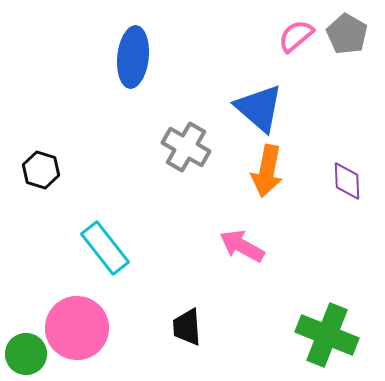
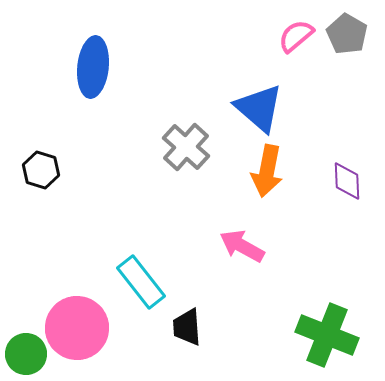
blue ellipse: moved 40 px left, 10 px down
gray cross: rotated 12 degrees clockwise
cyan rectangle: moved 36 px right, 34 px down
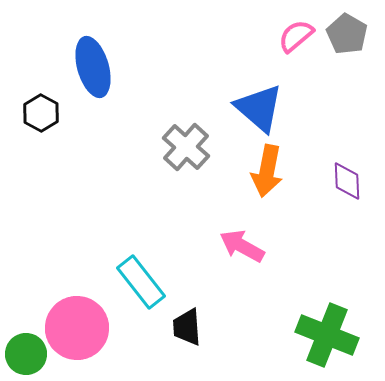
blue ellipse: rotated 22 degrees counterclockwise
black hexagon: moved 57 px up; rotated 12 degrees clockwise
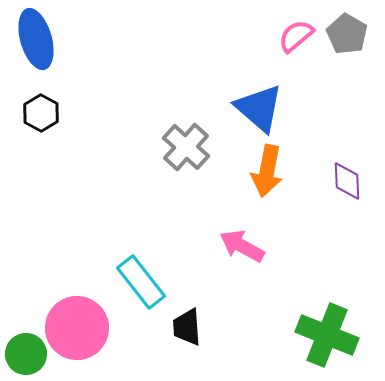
blue ellipse: moved 57 px left, 28 px up
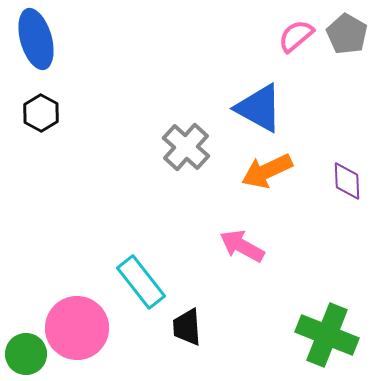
blue triangle: rotated 12 degrees counterclockwise
orange arrow: rotated 54 degrees clockwise
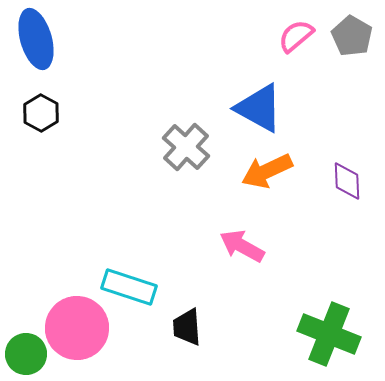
gray pentagon: moved 5 px right, 2 px down
cyan rectangle: moved 12 px left, 5 px down; rotated 34 degrees counterclockwise
green cross: moved 2 px right, 1 px up
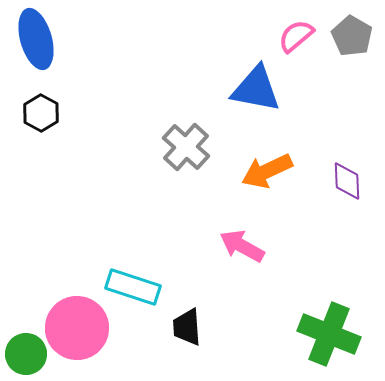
blue triangle: moved 3 px left, 19 px up; rotated 18 degrees counterclockwise
cyan rectangle: moved 4 px right
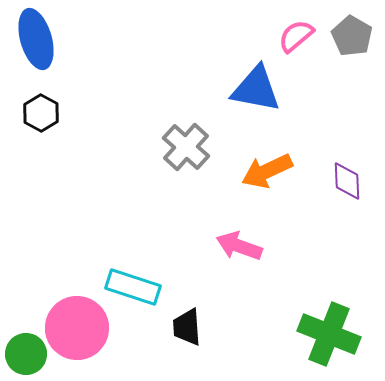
pink arrow: moved 3 px left; rotated 9 degrees counterclockwise
